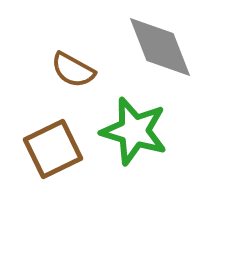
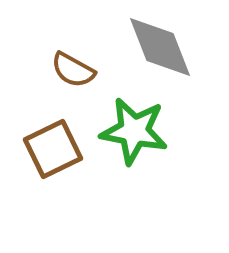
green star: rotated 6 degrees counterclockwise
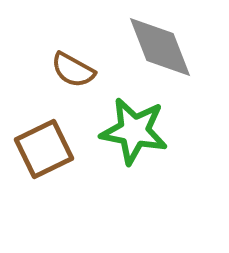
brown square: moved 9 px left
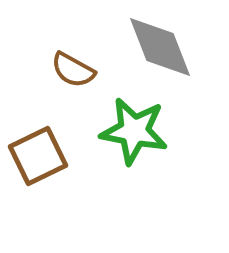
brown square: moved 6 px left, 7 px down
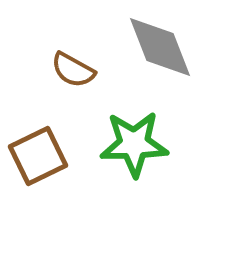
green star: moved 13 px down; rotated 12 degrees counterclockwise
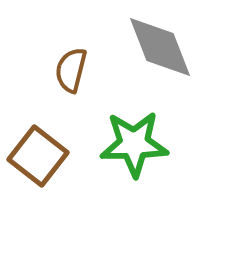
brown semicircle: moved 2 px left; rotated 75 degrees clockwise
brown square: rotated 26 degrees counterclockwise
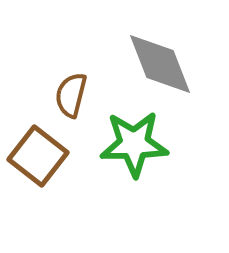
gray diamond: moved 17 px down
brown semicircle: moved 25 px down
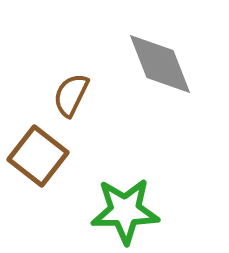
brown semicircle: rotated 12 degrees clockwise
green star: moved 9 px left, 67 px down
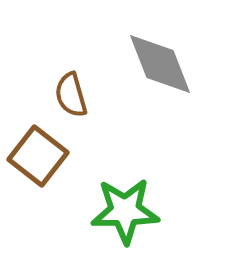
brown semicircle: rotated 42 degrees counterclockwise
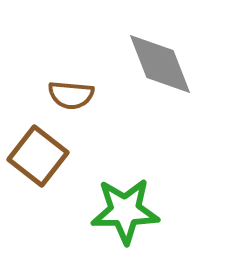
brown semicircle: rotated 69 degrees counterclockwise
